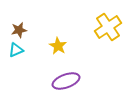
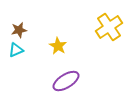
yellow cross: moved 1 px right
purple ellipse: rotated 12 degrees counterclockwise
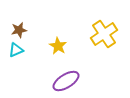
yellow cross: moved 5 px left, 7 px down
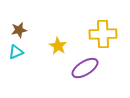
yellow cross: moved 1 px left; rotated 32 degrees clockwise
cyan triangle: moved 2 px down
purple ellipse: moved 19 px right, 13 px up
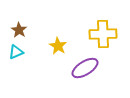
brown star: rotated 28 degrees counterclockwise
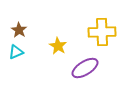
yellow cross: moved 1 px left, 2 px up
